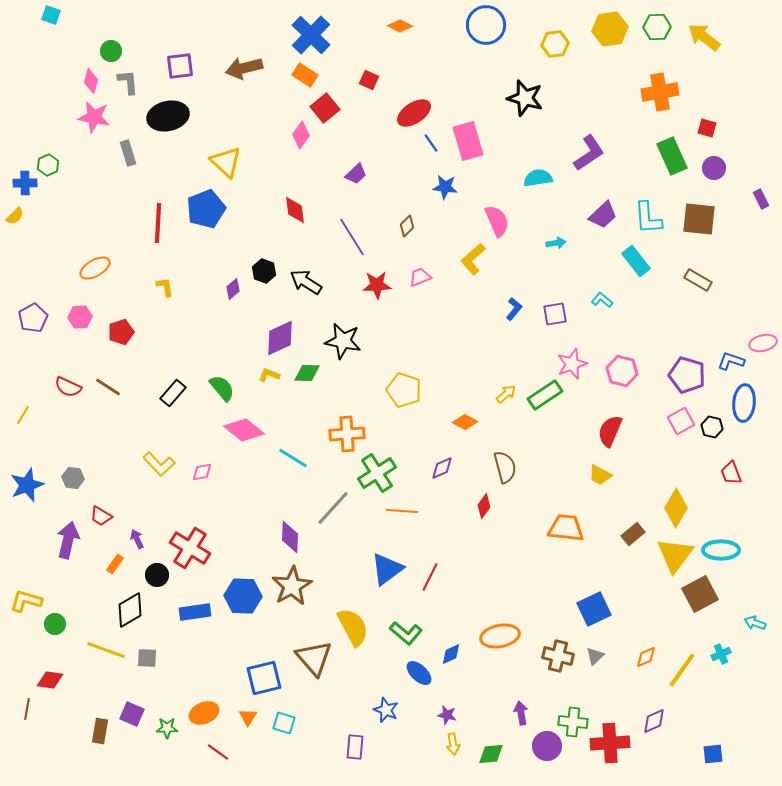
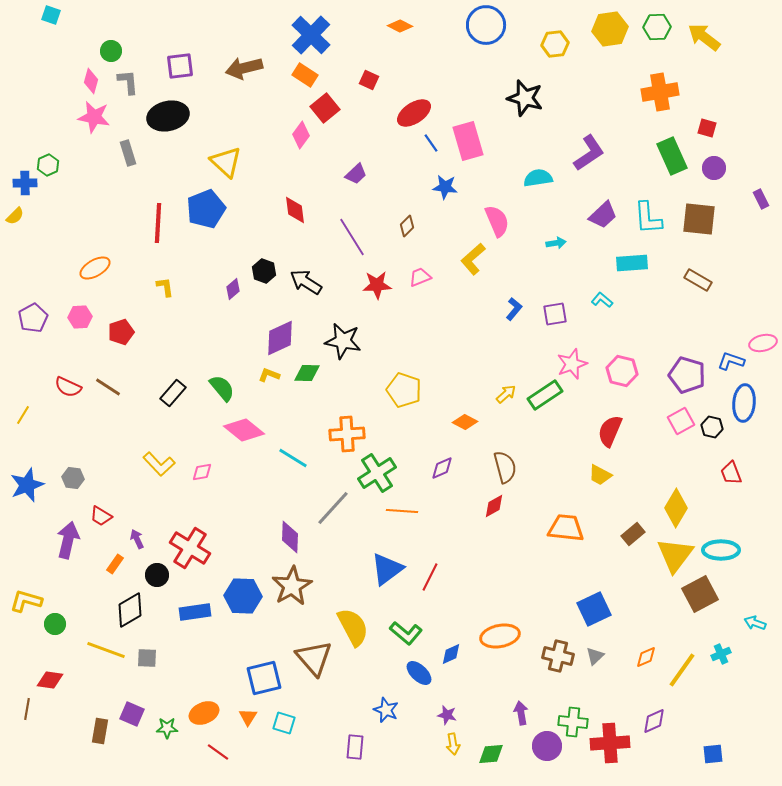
cyan rectangle at (636, 261): moved 4 px left, 2 px down; rotated 56 degrees counterclockwise
red diamond at (484, 506): moved 10 px right; rotated 25 degrees clockwise
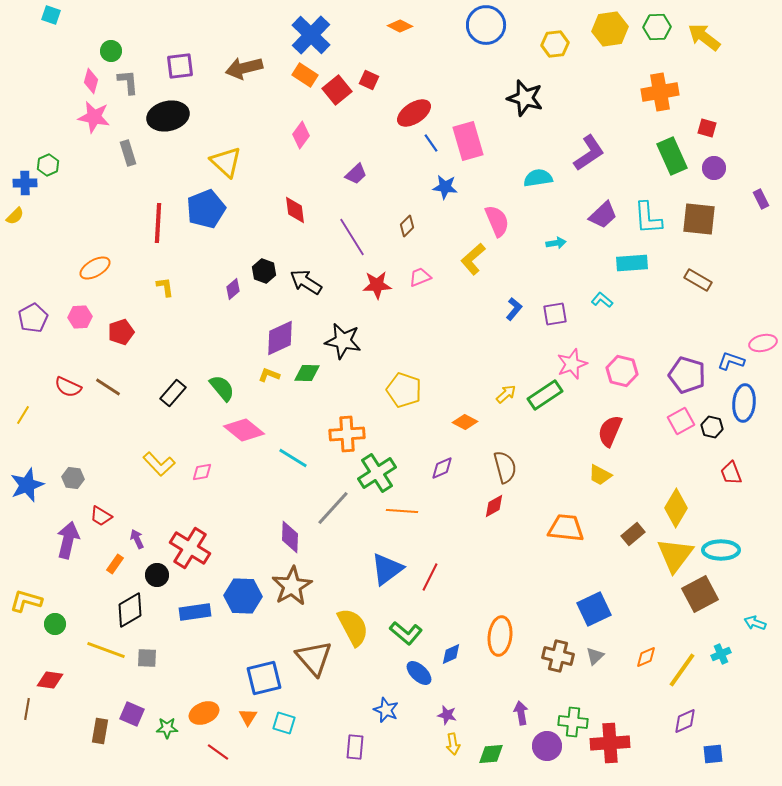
red square at (325, 108): moved 12 px right, 18 px up
orange ellipse at (500, 636): rotated 72 degrees counterclockwise
purple diamond at (654, 721): moved 31 px right
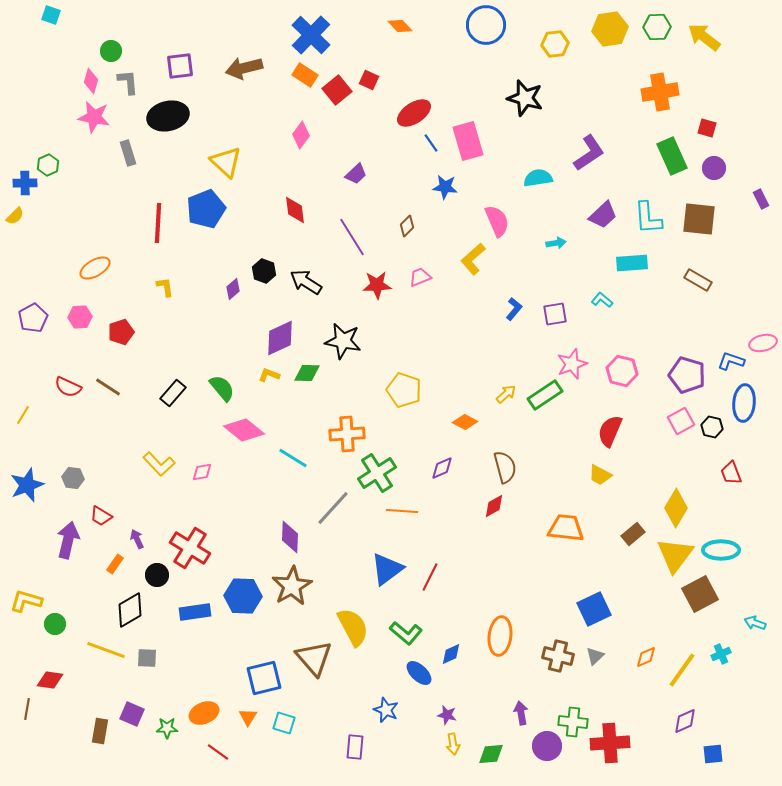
orange diamond at (400, 26): rotated 20 degrees clockwise
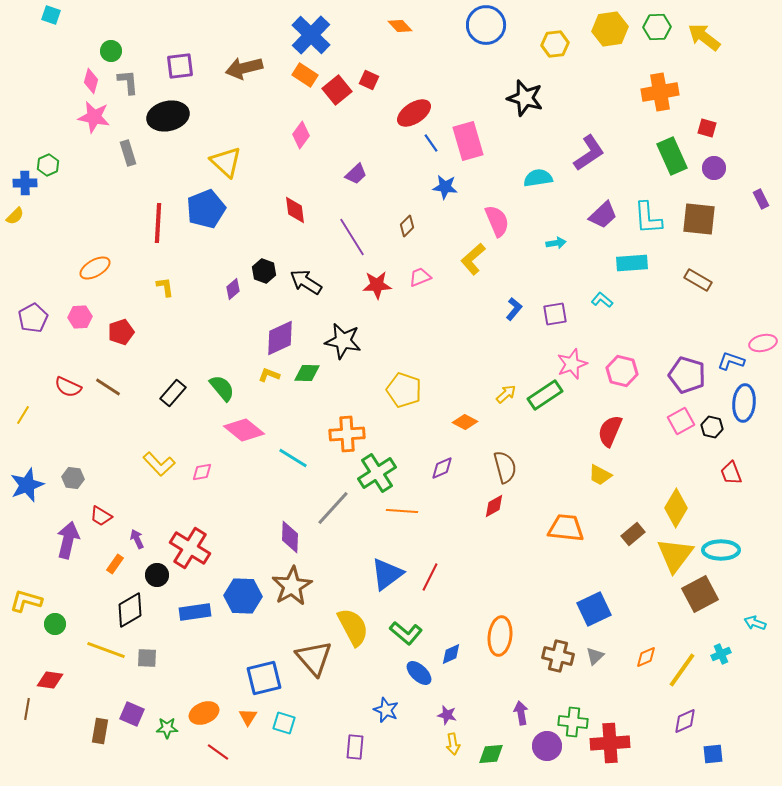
blue triangle at (387, 569): moved 5 px down
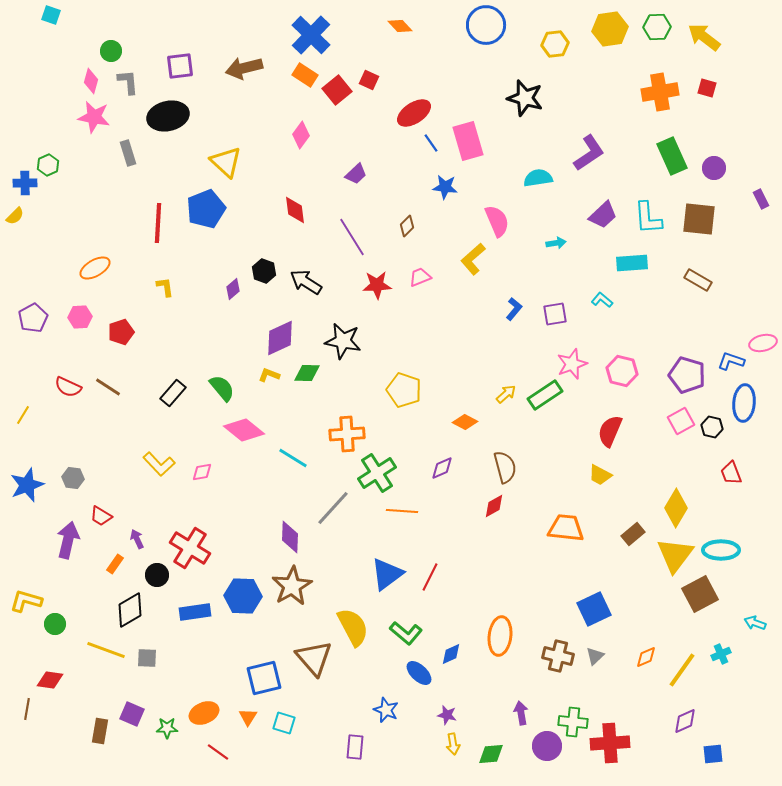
red square at (707, 128): moved 40 px up
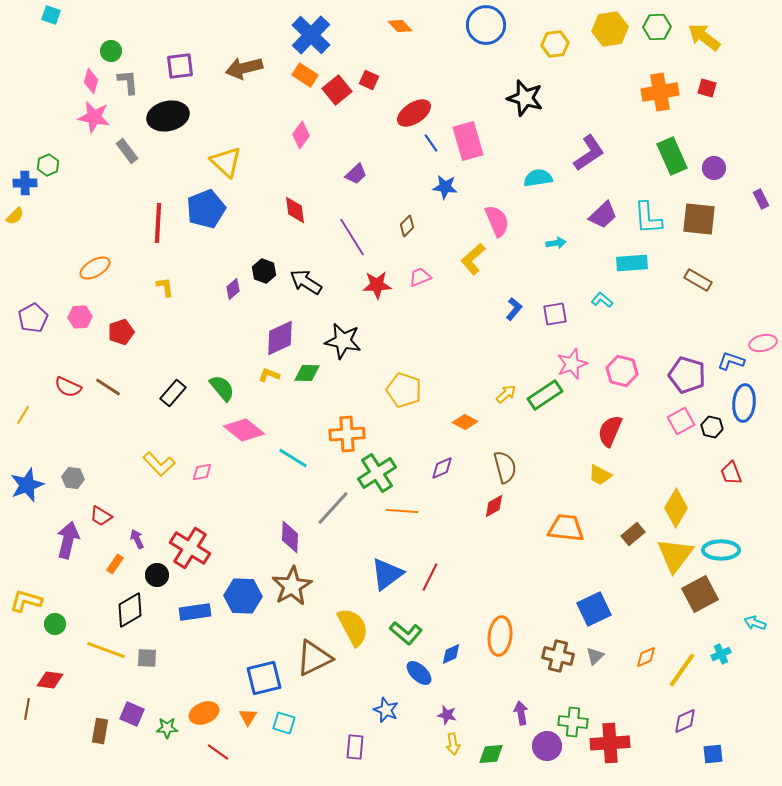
gray rectangle at (128, 153): moved 1 px left, 2 px up; rotated 20 degrees counterclockwise
brown triangle at (314, 658): rotated 45 degrees clockwise
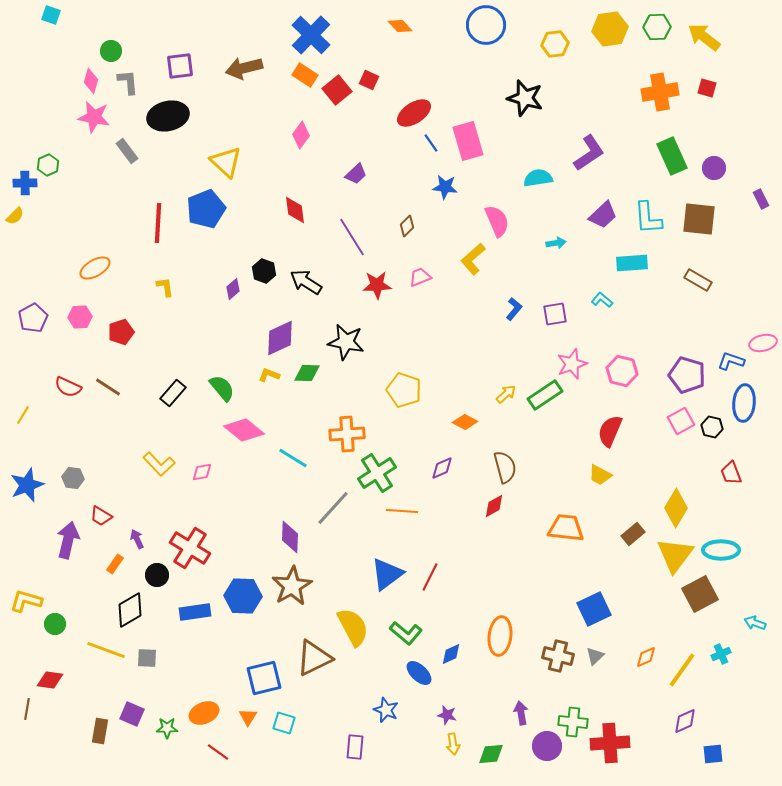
black star at (343, 341): moved 3 px right, 1 px down
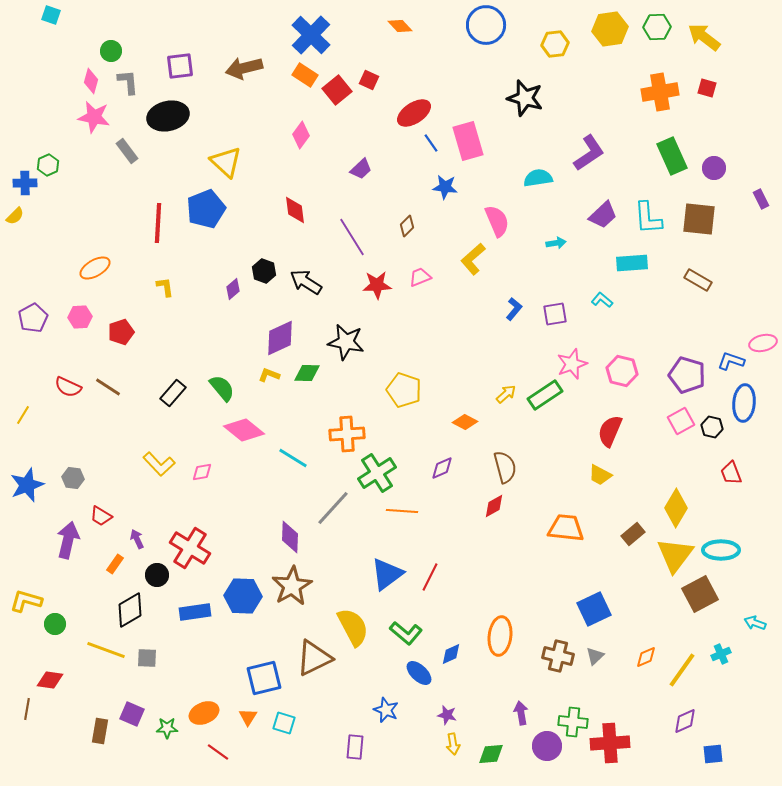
purple trapezoid at (356, 174): moved 5 px right, 5 px up
